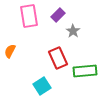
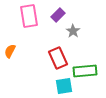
cyan square: moved 22 px right; rotated 24 degrees clockwise
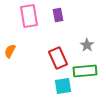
purple rectangle: rotated 56 degrees counterclockwise
gray star: moved 14 px right, 14 px down
cyan square: moved 1 px left
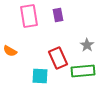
orange semicircle: rotated 88 degrees counterclockwise
green rectangle: moved 2 px left
cyan square: moved 23 px left, 10 px up; rotated 12 degrees clockwise
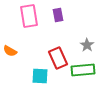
green rectangle: moved 1 px up
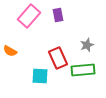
pink rectangle: rotated 50 degrees clockwise
gray star: rotated 16 degrees clockwise
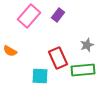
purple rectangle: rotated 48 degrees clockwise
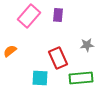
purple rectangle: rotated 32 degrees counterclockwise
gray star: rotated 16 degrees clockwise
orange semicircle: rotated 112 degrees clockwise
green rectangle: moved 2 px left, 8 px down
cyan square: moved 2 px down
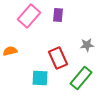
orange semicircle: rotated 24 degrees clockwise
green rectangle: rotated 45 degrees counterclockwise
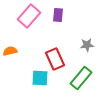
red rectangle: moved 3 px left, 1 px down
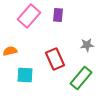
cyan square: moved 15 px left, 3 px up
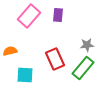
green rectangle: moved 2 px right, 10 px up
